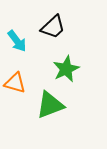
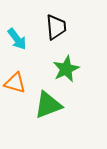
black trapezoid: moved 3 px right; rotated 52 degrees counterclockwise
cyan arrow: moved 2 px up
green triangle: moved 2 px left
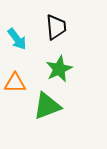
green star: moved 7 px left
orange triangle: rotated 15 degrees counterclockwise
green triangle: moved 1 px left, 1 px down
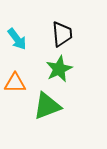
black trapezoid: moved 6 px right, 7 px down
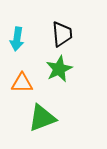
cyan arrow: rotated 45 degrees clockwise
orange triangle: moved 7 px right
green triangle: moved 5 px left, 12 px down
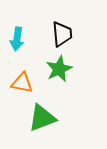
orange triangle: rotated 10 degrees clockwise
